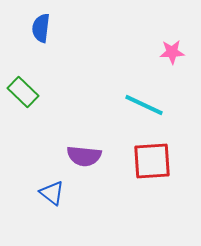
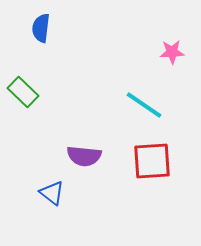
cyan line: rotated 9 degrees clockwise
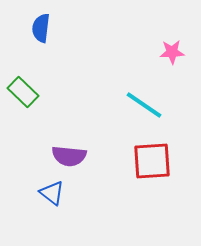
purple semicircle: moved 15 px left
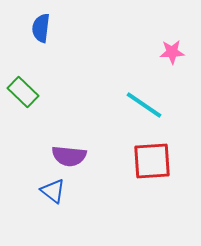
blue triangle: moved 1 px right, 2 px up
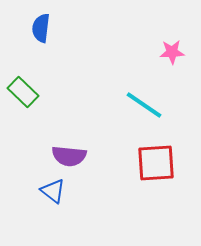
red square: moved 4 px right, 2 px down
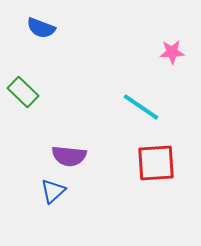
blue semicircle: rotated 76 degrees counterclockwise
cyan line: moved 3 px left, 2 px down
blue triangle: rotated 40 degrees clockwise
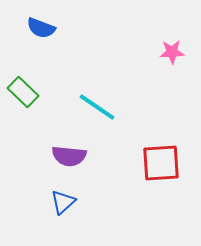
cyan line: moved 44 px left
red square: moved 5 px right
blue triangle: moved 10 px right, 11 px down
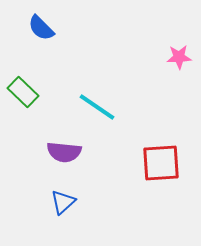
blue semicircle: rotated 24 degrees clockwise
pink star: moved 7 px right, 5 px down
purple semicircle: moved 5 px left, 4 px up
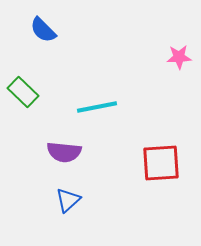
blue semicircle: moved 2 px right, 2 px down
cyan line: rotated 45 degrees counterclockwise
blue triangle: moved 5 px right, 2 px up
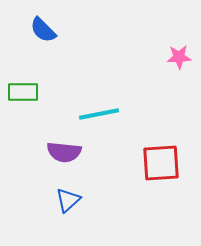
green rectangle: rotated 44 degrees counterclockwise
cyan line: moved 2 px right, 7 px down
